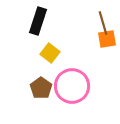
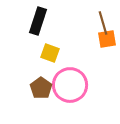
yellow square: rotated 18 degrees counterclockwise
pink circle: moved 2 px left, 1 px up
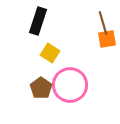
yellow square: rotated 12 degrees clockwise
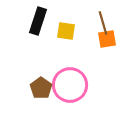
yellow square: moved 16 px right, 22 px up; rotated 24 degrees counterclockwise
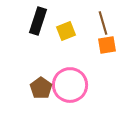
yellow square: rotated 30 degrees counterclockwise
orange square: moved 6 px down
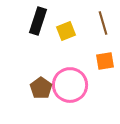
orange square: moved 2 px left, 16 px down
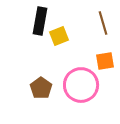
black rectangle: moved 2 px right; rotated 8 degrees counterclockwise
yellow square: moved 7 px left, 5 px down
pink circle: moved 11 px right
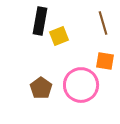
orange square: rotated 18 degrees clockwise
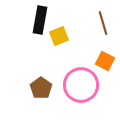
black rectangle: moved 1 px up
orange square: rotated 18 degrees clockwise
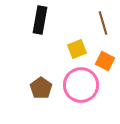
yellow square: moved 18 px right, 13 px down
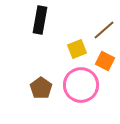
brown line: moved 1 px right, 7 px down; rotated 65 degrees clockwise
